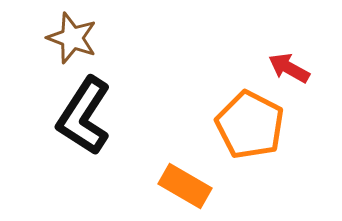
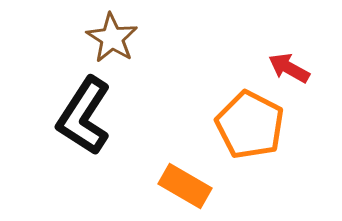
brown star: moved 40 px right; rotated 12 degrees clockwise
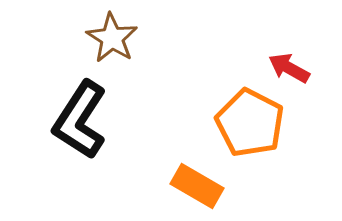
black L-shape: moved 4 px left, 4 px down
orange pentagon: moved 2 px up
orange rectangle: moved 12 px right
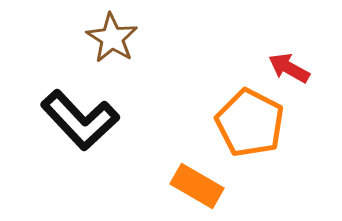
black L-shape: rotated 76 degrees counterclockwise
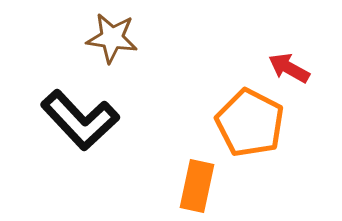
brown star: rotated 24 degrees counterclockwise
orange rectangle: rotated 72 degrees clockwise
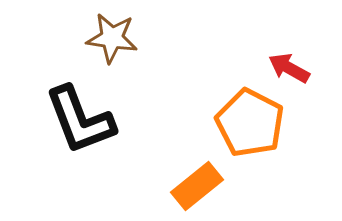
black L-shape: rotated 22 degrees clockwise
orange rectangle: rotated 39 degrees clockwise
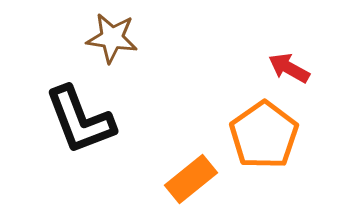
orange pentagon: moved 14 px right, 12 px down; rotated 10 degrees clockwise
orange rectangle: moved 6 px left, 7 px up
